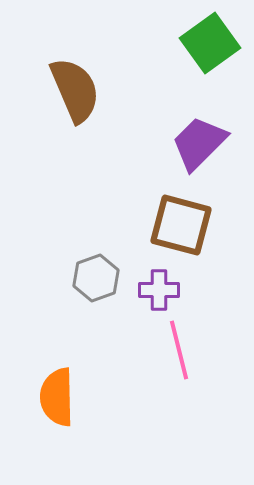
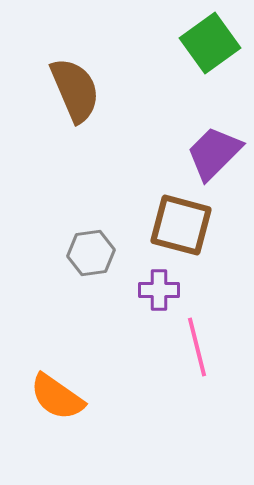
purple trapezoid: moved 15 px right, 10 px down
gray hexagon: moved 5 px left, 25 px up; rotated 12 degrees clockwise
pink line: moved 18 px right, 3 px up
orange semicircle: rotated 54 degrees counterclockwise
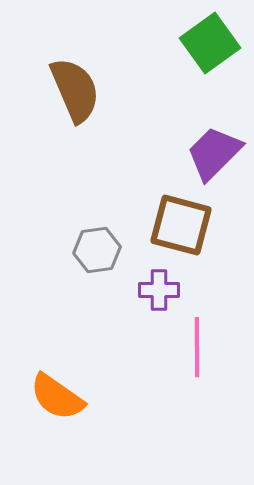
gray hexagon: moved 6 px right, 3 px up
pink line: rotated 14 degrees clockwise
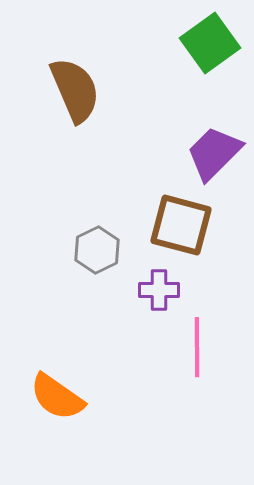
gray hexagon: rotated 18 degrees counterclockwise
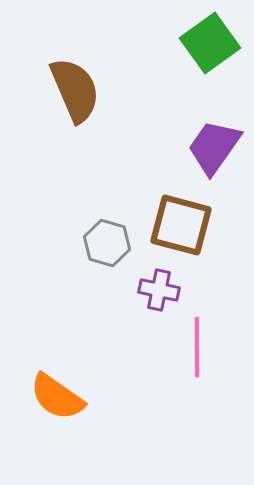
purple trapezoid: moved 6 px up; rotated 10 degrees counterclockwise
gray hexagon: moved 10 px right, 7 px up; rotated 18 degrees counterclockwise
purple cross: rotated 12 degrees clockwise
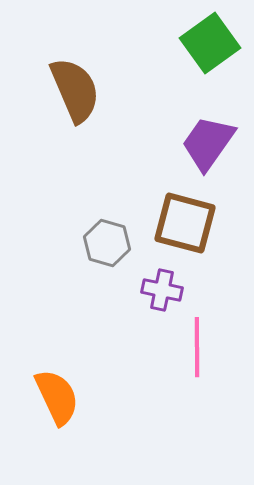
purple trapezoid: moved 6 px left, 4 px up
brown square: moved 4 px right, 2 px up
purple cross: moved 3 px right
orange semicircle: rotated 150 degrees counterclockwise
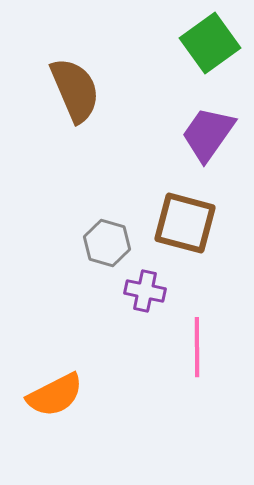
purple trapezoid: moved 9 px up
purple cross: moved 17 px left, 1 px down
orange semicircle: moved 2 px left, 2 px up; rotated 88 degrees clockwise
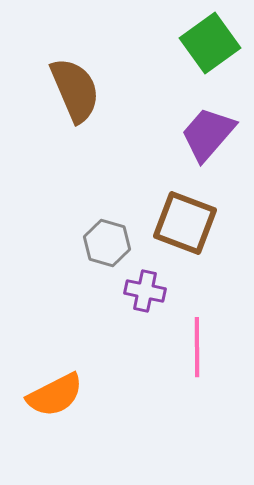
purple trapezoid: rotated 6 degrees clockwise
brown square: rotated 6 degrees clockwise
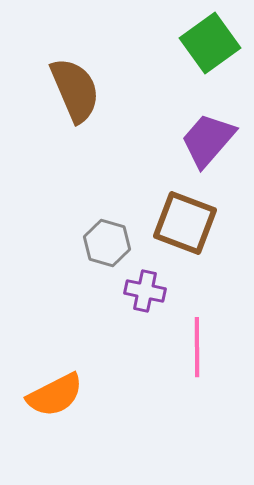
purple trapezoid: moved 6 px down
